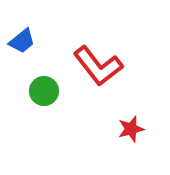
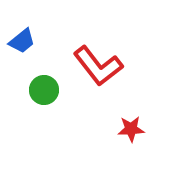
green circle: moved 1 px up
red star: rotated 12 degrees clockwise
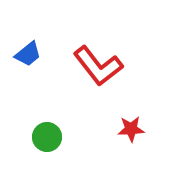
blue trapezoid: moved 6 px right, 13 px down
green circle: moved 3 px right, 47 px down
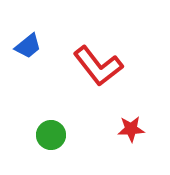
blue trapezoid: moved 8 px up
green circle: moved 4 px right, 2 px up
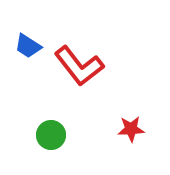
blue trapezoid: rotated 72 degrees clockwise
red L-shape: moved 19 px left
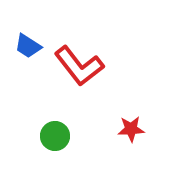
green circle: moved 4 px right, 1 px down
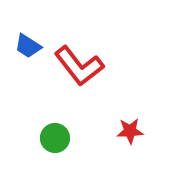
red star: moved 1 px left, 2 px down
green circle: moved 2 px down
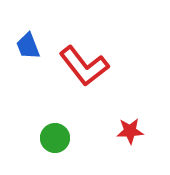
blue trapezoid: rotated 36 degrees clockwise
red L-shape: moved 5 px right
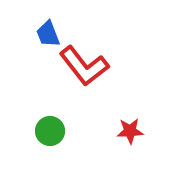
blue trapezoid: moved 20 px right, 12 px up
green circle: moved 5 px left, 7 px up
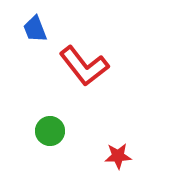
blue trapezoid: moved 13 px left, 5 px up
red star: moved 12 px left, 25 px down
